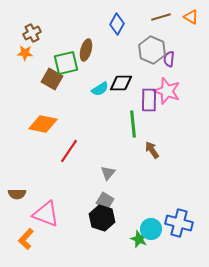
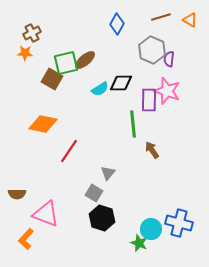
orange triangle: moved 1 px left, 3 px down
brown ellipse: moved 1 px left, 10 px down; rotated 35 degrees clockwise
gray square: moved 11 px left, 8 px up
green star: moved 4 px down
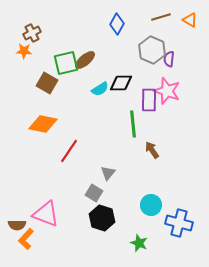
orange star: moved 1 px left, 2 px up
brown square: moved 5 px left, 4 px down
brown semicircle: moved 31 px down
cyan circle: moved 24 px up
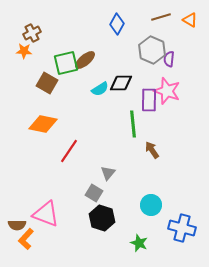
blue cross: moved 3 px right, 5 px down
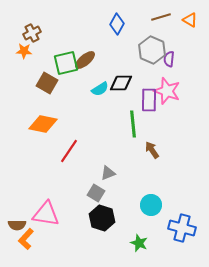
gray triangle: rotated 28 degrees clockwise
gray square: moved 2 px right
pink triangle: rotated 12 degrees counterclockwise
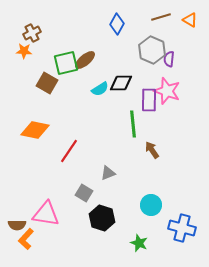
orange diamond: moved 8 px left, 6 px down
gray square: moved 12 px left
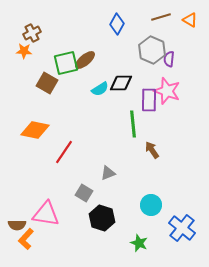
red line: moved 5 px left, 1 px down
blue cross: rotated 24 degrees clockwise
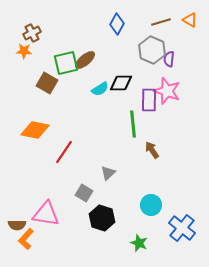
brown line: moved 5 px down
gray triangle: rotated 21 degrees counterclockwise
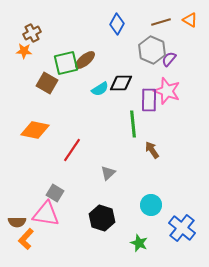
purple semicircle: rotated 35 degrees clockwise
red line: moved 8 px right, 2 px up
gray square: moved 29 px left
brown semicircle: moved 3 px up
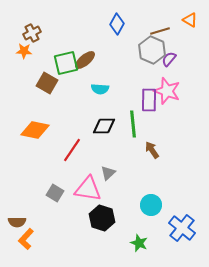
brown line: moved 1 px left, 9 px down
black diamond: moved 17 px left, 43 px down
cyan semicircle: rotated 36 degrees clockwise
pink triangle: moved 42 px right, 25 px up
